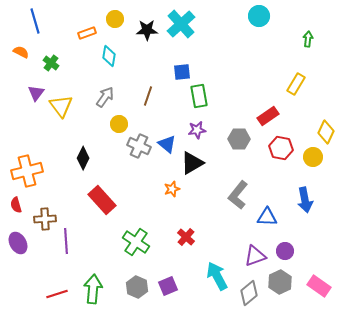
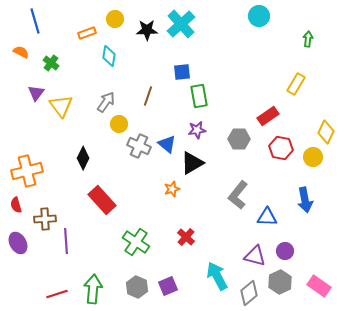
gray arrow at (105, 97): moved 1 px right, 5 px down
purple triangle at (255, 256): rotated 35 degrees clockwise
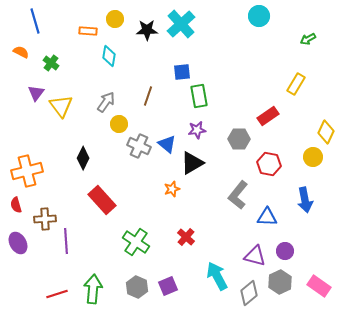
orange rectangle at (87, 33): moved 1 px right, 2 px up; rotated 24 degrees clockwise
green arrow at (308, 39): rotated 126 degrees counterclockwise
red hexagon at (281, 148): moved 12 px left, 16 px down
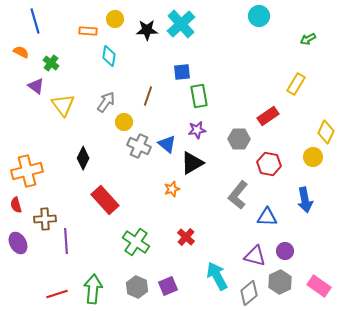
purple triangle at (36, 93): moved 7 px up; rotated 30 degrees counterclockwise
yellow triangle at (61, 106): moved 2 px right, 1 px up
yellow circle at (119, 124): moved 5 px right, 2 px up
red rectangle at (102, 200): moved 3 px right
